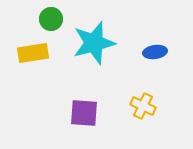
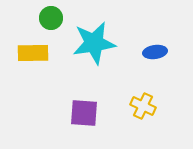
green circle: moved 1 px up
cyan star: rotated 6 degrees clockwise
yellow rectangle: rotated 8 degrees clockwise
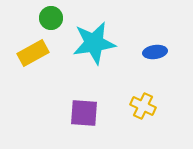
yellow rectangle: rotated 28 degrees counterclockwise
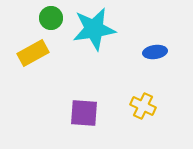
cyan star: moved 14 px up
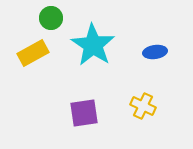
cyan star: moved 1 px left, 16 px down; rotated 30 degrees counterclockwise
purple square: rotated 12 degrees counterclockwise
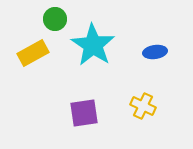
green circle: moved 4 px right, 1 px down
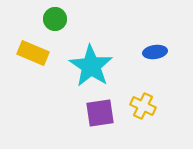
cyan star: moved 2 px left, 21 px down
yellow rectangle: rotated 52 degrees clockwise
purple square: moved 16 px right
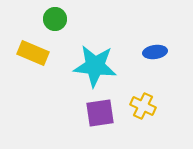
cyan star: moved 4 px right; rotated 27 degrees counterclockwise
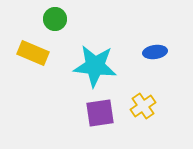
yellow cross: rotated 30 degrees clockwise
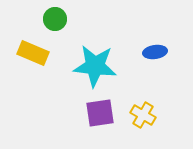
yellow cross: moved 9 px down; rotated 25 degrees counterclockwise
